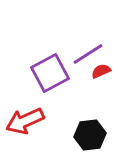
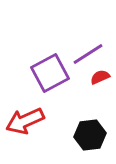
red semicircle: moved 1 px left, 6 px down
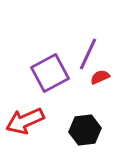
purple line: rotated 32 degrees counterclockwise
black hexagon: moved 5 px left, 5 px up
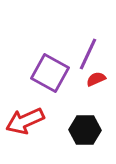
purple square: rotated 33 degrees counterclockwise
red semicircle: moved 4 px left, 2 px down
black hexagon: rotated 8 degrees clockwise
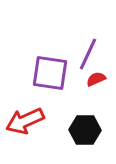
purple square: rotated 21 degrees counterclockwise
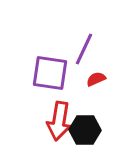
purple line: moved 4 px left, 5 px up
red arrow: moved 34 px right; rotated 57 degrees counterclockwise
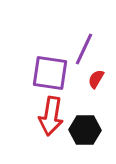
red semicircle: rotated 36 degrees counterclockwise
red arrow: moved 8 px left, 5 px up
